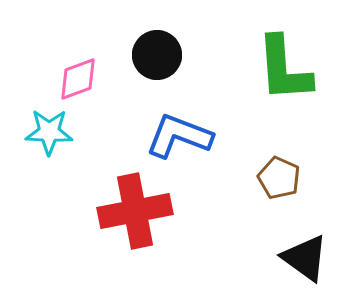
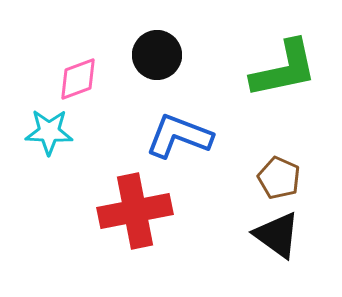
green L-shape: rotated 98 degrees counterclockwise
black triangle: moved 28 px left, 23 px up
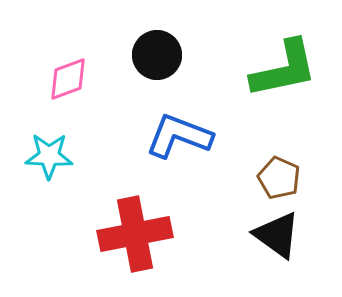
pink diamond: moved 10 px left
cyan star: moved 24 px down
red cross: moved 23 px down
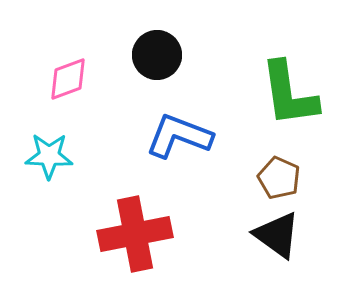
green L-shape: moved 5 px right, 25 px down; rotated 94 degrees clockwise
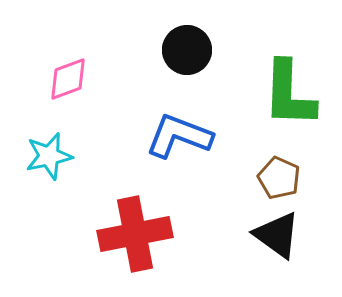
black circle: moved 30 px right, 5 px up
green L-shape: rotated 10 degrees clockwise
cyan star: rotated 15 degrees counterclockwise
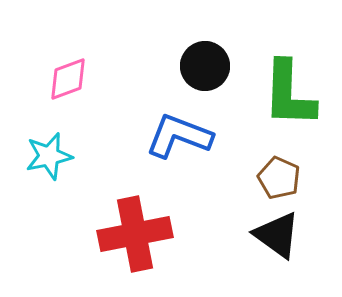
black circle: moved 18 px right, 16 px down
